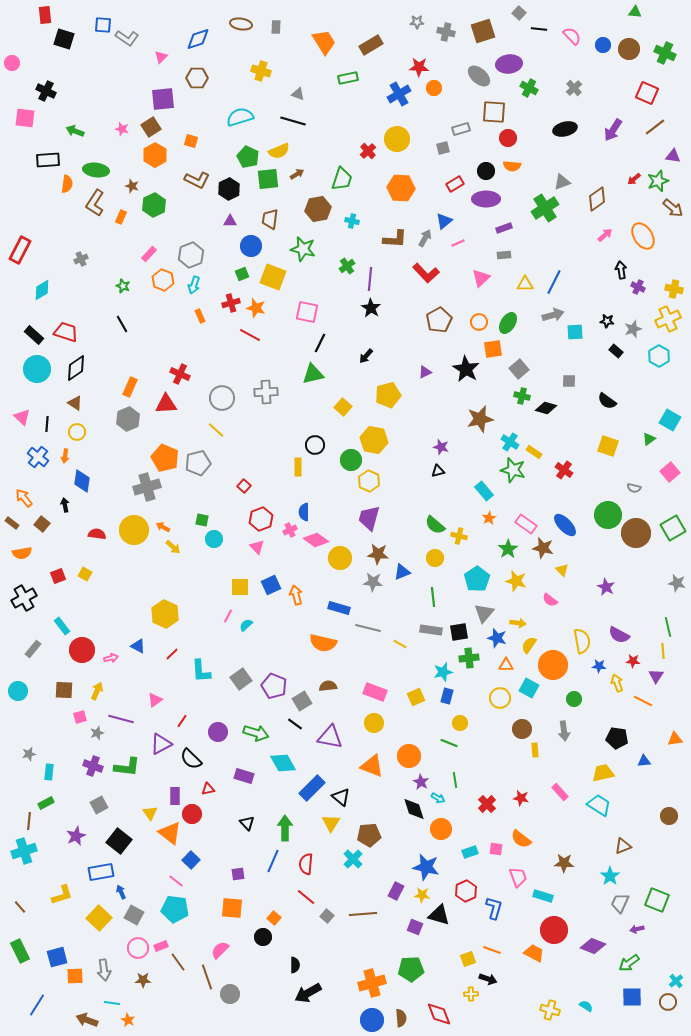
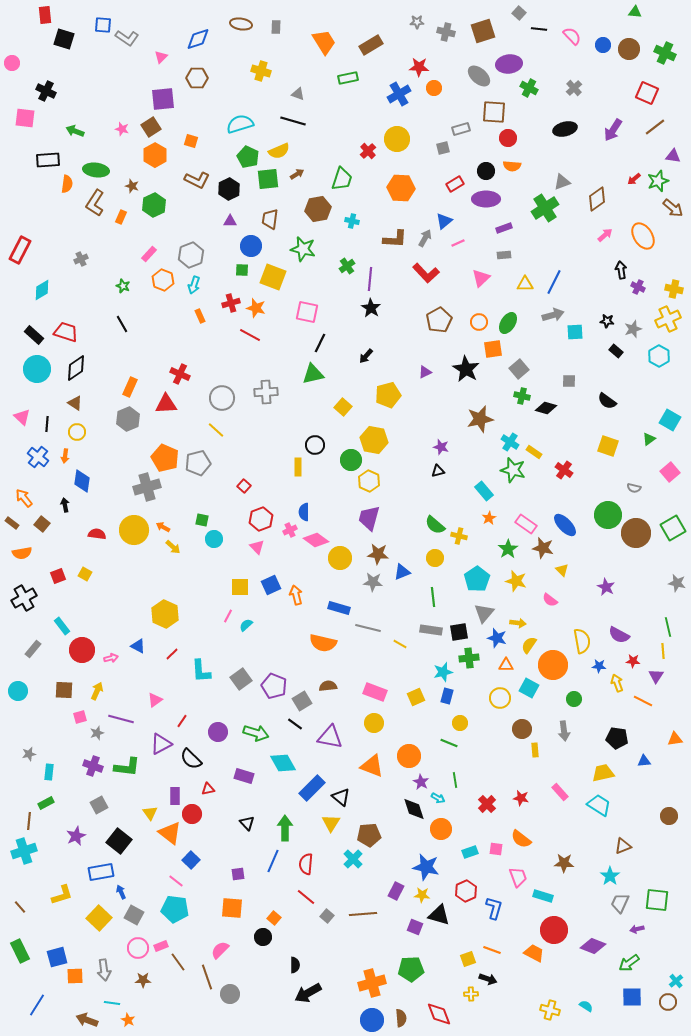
cyan semicircle at (240, 117): moved 7 px down
green square at (242, 274): moved 4 px up; rotated 24 degrees clockwise
green square at (657, 900): rotated 15 degrees counterclockwise
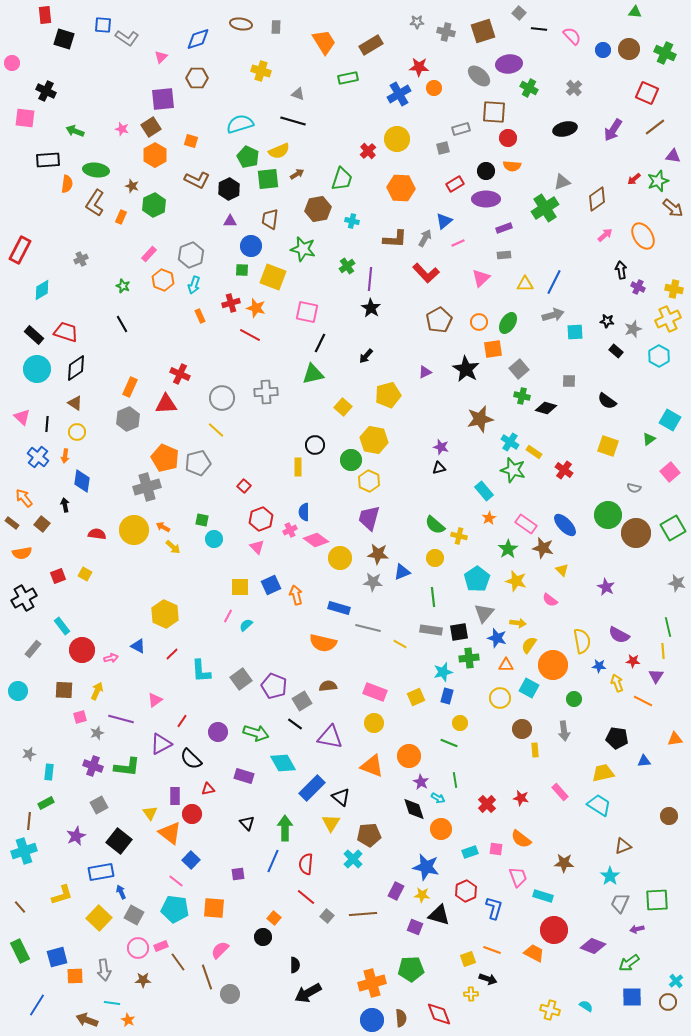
blue circle at (603, 45): moved 5 px down
black triangle at (438, 471): moved 1 px right, 3 px up
green square at (657, 900): rotated 10 degrees counterclockwise
orange square at (232, 908): moved 18 px left
